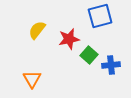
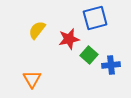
blue square: moved 5 px left, 2 px down
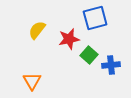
orange triangle: moved 2 px down
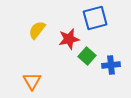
green square: moved 2 px left, 1 px down
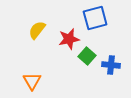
blue cross: rotated 12 degrees clockwise
